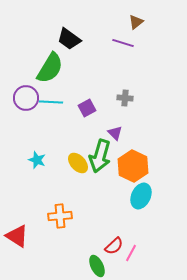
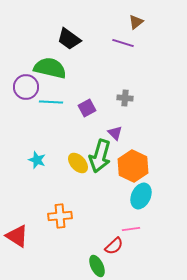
green semicircle: rotated 108 degrees counterclockwise
purple circle: moved 11 px up
pink line: moved 24 px up; rotated 54 degrees clockwise
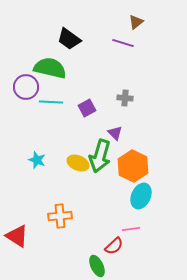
yellow ellipse: rotated 25 degrees counterclockwise
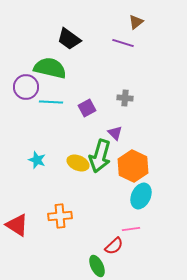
red triangle: moved 11 px up
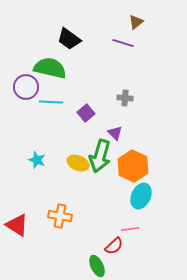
purple square: moved 1 px left, 5 px down; rotated 12 degrees counterclockwise
orange cross: rotated 15 degrees clockwise
pink line: moved 1 px left
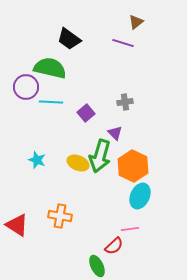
gray cross: moved 4 px down; rotated 14 degrees counterclockwise
cyan ellipse: moved 1 px left
